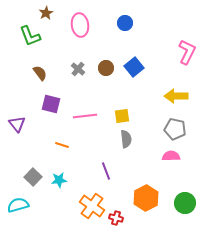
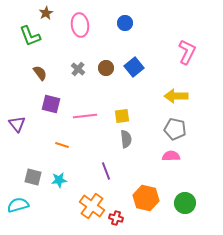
gray square: rotated 30 degrees counterclockwise
orange hexagon: rotated 20 degrees counterclockwise
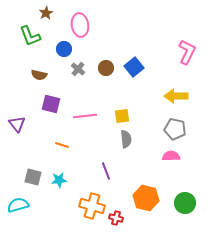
blue circle: moved 61 px left, 26 px down
brown semicircle: moved 1 px left, 2 px down; rotated 140 degrees clockwise
orange cross: rotated 20 degrees counterclockwise
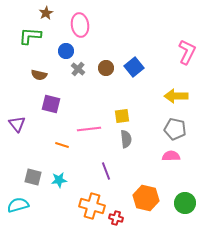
green L-shape: rotated 115 degrees clockwise
blue circle: moved 2 px right, 2 px down
pink line: moved 4 px right, 13 px down
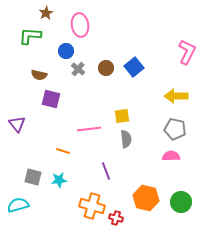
purple square: moved 5 px up
orange line: moved 1 px right, 6 px down
green circle: moved 4 px left, 1 px up
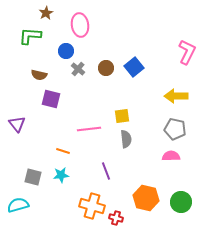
cyan star: moved 2 px right, 5 px up
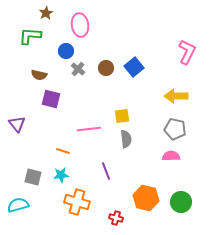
orange cross: moved 15 px left, 4 px up
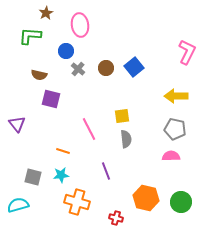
pink line: rotated 70 degrees clockwise
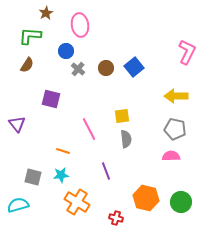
brown semicircle: moved 12 px left, 10 px up; rotated 70 degrees counterclockwise
orange cross: rotated 15 degrees clockwise
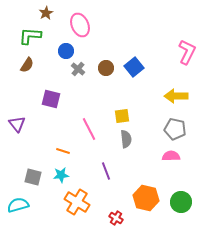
pink ellipse: rotated 15 degrees counterclockwise
red cross: rotated 16 degrees clockwise
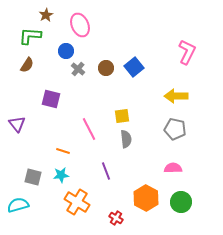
brown star: moved 2 px down
pink semicircle: moved 2 px right, 12 px down
orange hexagon: rotated 15 degrees clockwise
